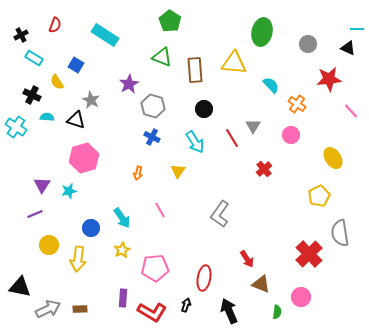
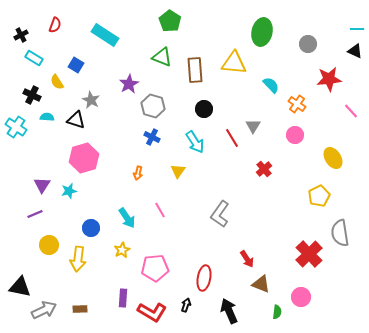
black triangle at (348, 48): moved 7 px right, 3 px down
pink circle at (291, 135): moved 4 px right
cyan arrow at (122, 218): moved 5 px right
gray arrow at (48, 309): moved 4 px left, 1 px down
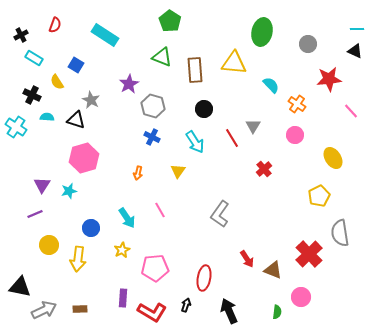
brown triangle at (261, 284): moved 12 px right, 14 px up
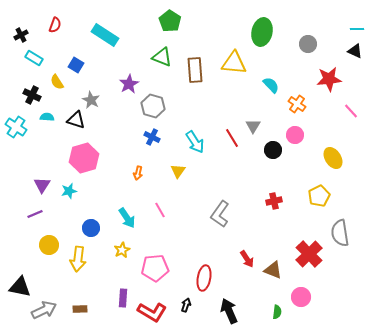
black circle at (204, 109): moved 69 px right, 41 px down
red cross at (264, 169): moved 10 px right, 32 px down; rotated 28 degrees clockwise
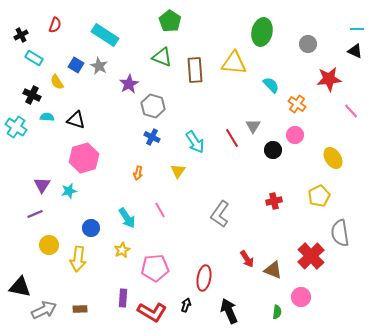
gray star at (91, 100): moved 8 px right, 34 px up
red cross at (309, 254): moved 2 px right, 2 px down
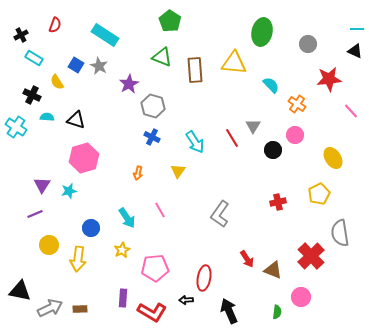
yellow pentagon at (319, 196): moved 2 px up
red cross at (274, 201): moved 4 px right, 1 px down
black triangle at (20, 287): moved 4 px down
black arrow at (186, 305): moved 5 px up; rotated 112 degrees counterclockwise
gray arrow at (44, 310): moved 6 px right, 2 px up
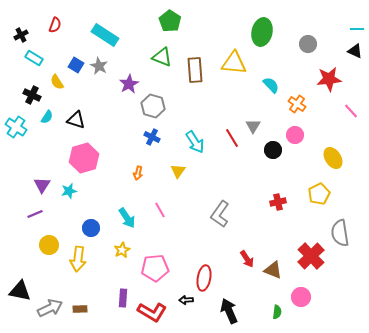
cyan semicircle at (47, 117): rotated 120 degrees clockwise
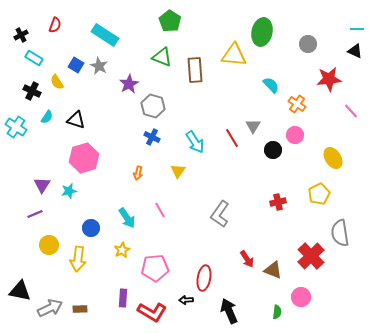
yellow triangle at (234, 63): moved 8 px up
black cross at (32, 95): moved 4 px up
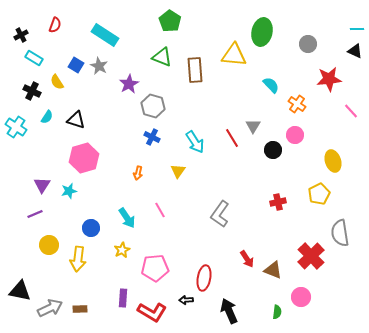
yellow ellipse at (333, 158): moved 3 px down; rotated 15 degrees clockwise
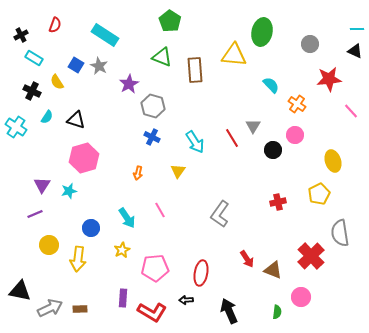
gray circle at (308, 44): moved 2 px right
red ellipse at (204, 278): moved 3 px left, 5 px up
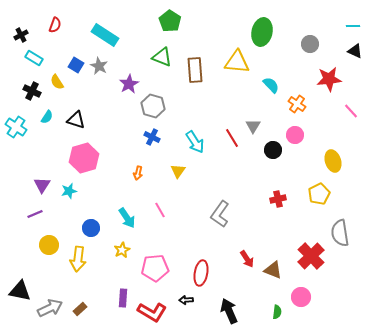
cyan line at (357, 29): moved 4 px left, 3 px up
yellow triangle at (234, 55): moved 3 px right, 7 px down
red cross at (278, 202): moved 3 px up
brown rectangle at (80, 309): rotated 40 degrees counterclockwise
